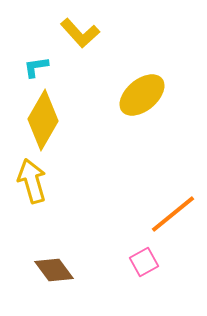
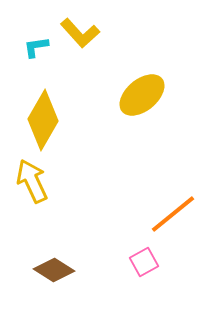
cyan L-shape: moved 20 px up
yellow arrow: rotated 9 degrees counterclockwise
brown diamond: rotated 21 degrees counterclockwise
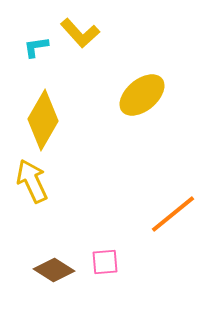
pink square: moved 39 px left; rotated 24 degrees clockwise
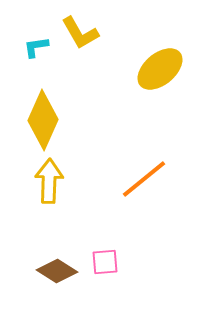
yellow L-shape: rotated 12 degrees clockwise
yellow ellipse: moved 18 px right, 26 px up
yellow diamond: rotated 6 degrees counterclockwise
yellow arrow: moved 17 px right; rotated 27 degrees clockwise
orange line: moved 29 px left, 35 px up
brown diamond: moved 3 px right, 1 px down
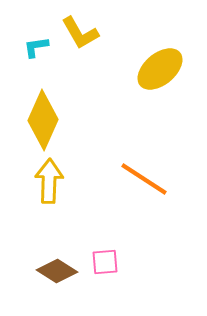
orange line: rotated 72 degrees clockwise
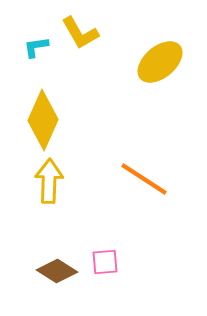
yellow ellipse: moved 7 px up
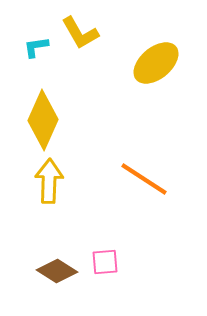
yellow ellipse: moved 4 px left, 1 px down
